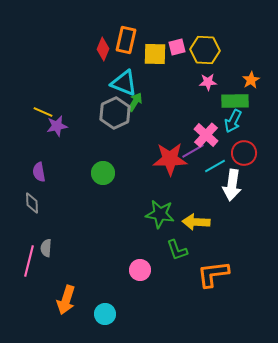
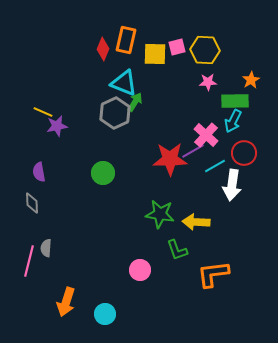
orange arrow: moved 2 px down
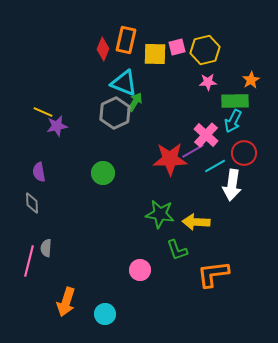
yellow hexagon: rotated 16 degrees counterclockwise
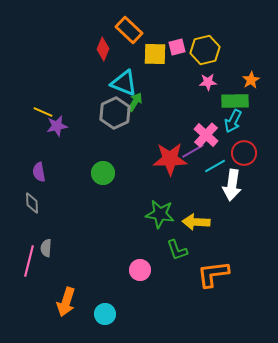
orange rectangle: moved 3 px right, 10 px up; rotated 60 degrees counterclockwise
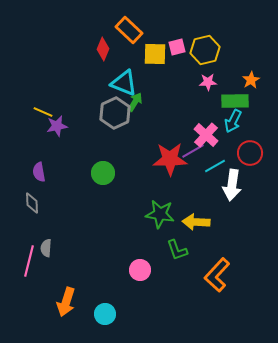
red circle: moved 6 px right
orange L-shape: moved 4 px right, 1 px down; rotated 40 degrees counterclockwise
